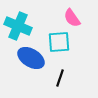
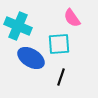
cyan square: moved 2 px down
black line: moved 1 px right, 1 px up
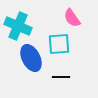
blue ellipse: rotated 32 degrees clockwise
black line: rotated 72 degrees clockwise
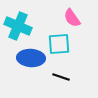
blue ellipse: rotated 60 degrees counterclockwise
black line: rotated 18 degrees clockwise
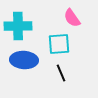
cyan cross: rotated 24 degrees counterclockwise
blue ellipse: moved 7 px left, 2 px down
black line: moved 4 px up; rotated 48 degrees clockwise
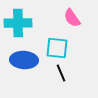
cyan cross: moved 3 px up
cyan square: moved 2 px left, 4 px down; rotated 10 degrees clockwise
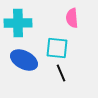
pink semicircle: rotated 30 degrees clockwise
blue ellipse: rotated 24 degrees clockwise
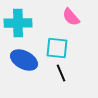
pink semicircle: moved 1 px left, 1 px up; rotated 36 degrees counterclockwise
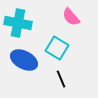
cyan cross: rotated 12 degrees clockwise
cyan square: rotated 25 degrees clockwise
black line: moved 6 px down
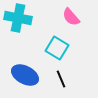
cyan cross: moved 5 px up
blue ellipse: moved 1 px right, 15 px down
